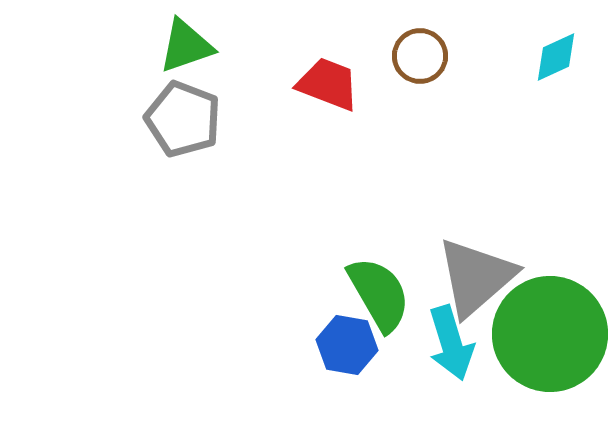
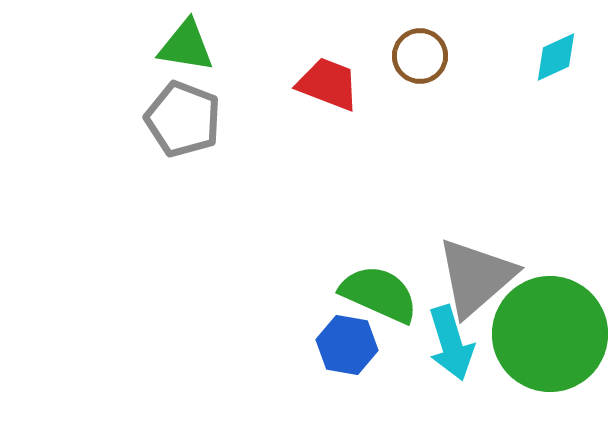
green triangle: rotated 28 degrees clockwise
green semicircle: rotated 36 degrees counterclockwise
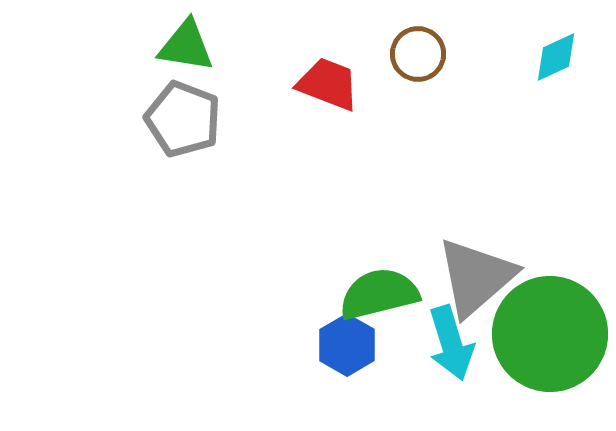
brown circle: moved 2 px left, 2 px up
green semicircle: rotated 38 degrees counterclockwise
blue hexagon: rotated 20 degrees clockwise
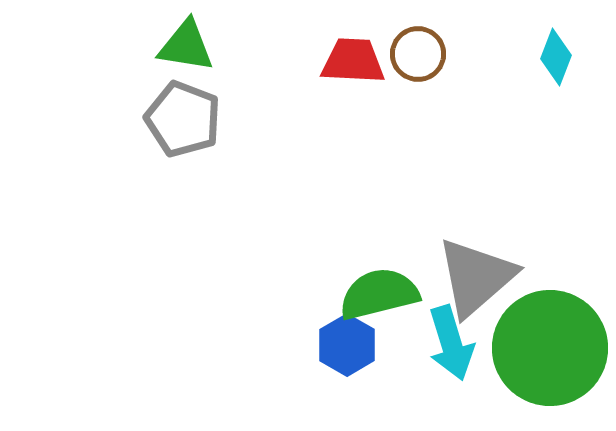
cyan diamond: rotated 44 degrees counterclockwise
red trapezoid: moved 25 px right, 23 px up; rotated 18 degrees counterclockwise
green circle: moved 14 px down
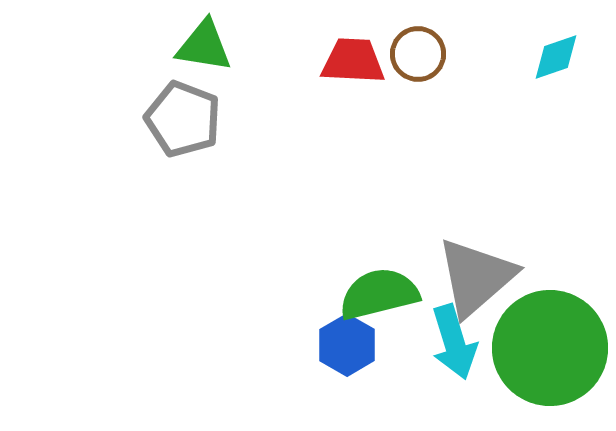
green triangle: moved 18 px right
cyan diamond: rotated 50 degrees clockwise
cyan arrow: moved 3 px right, 1 px up
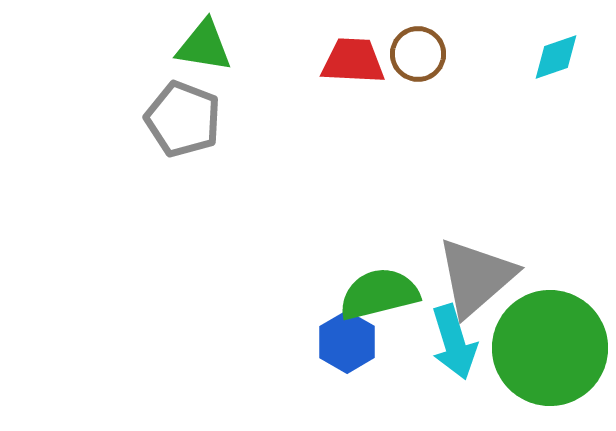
blue hexagon: moved 3 px up
